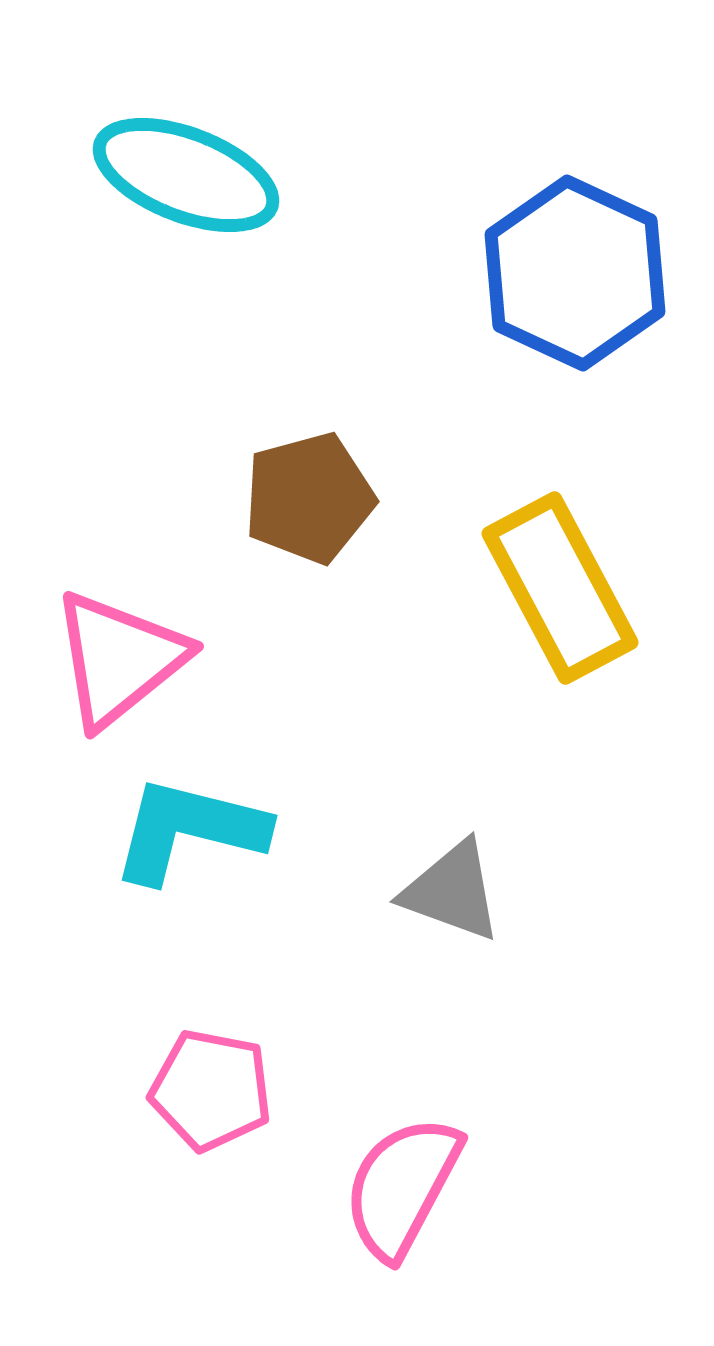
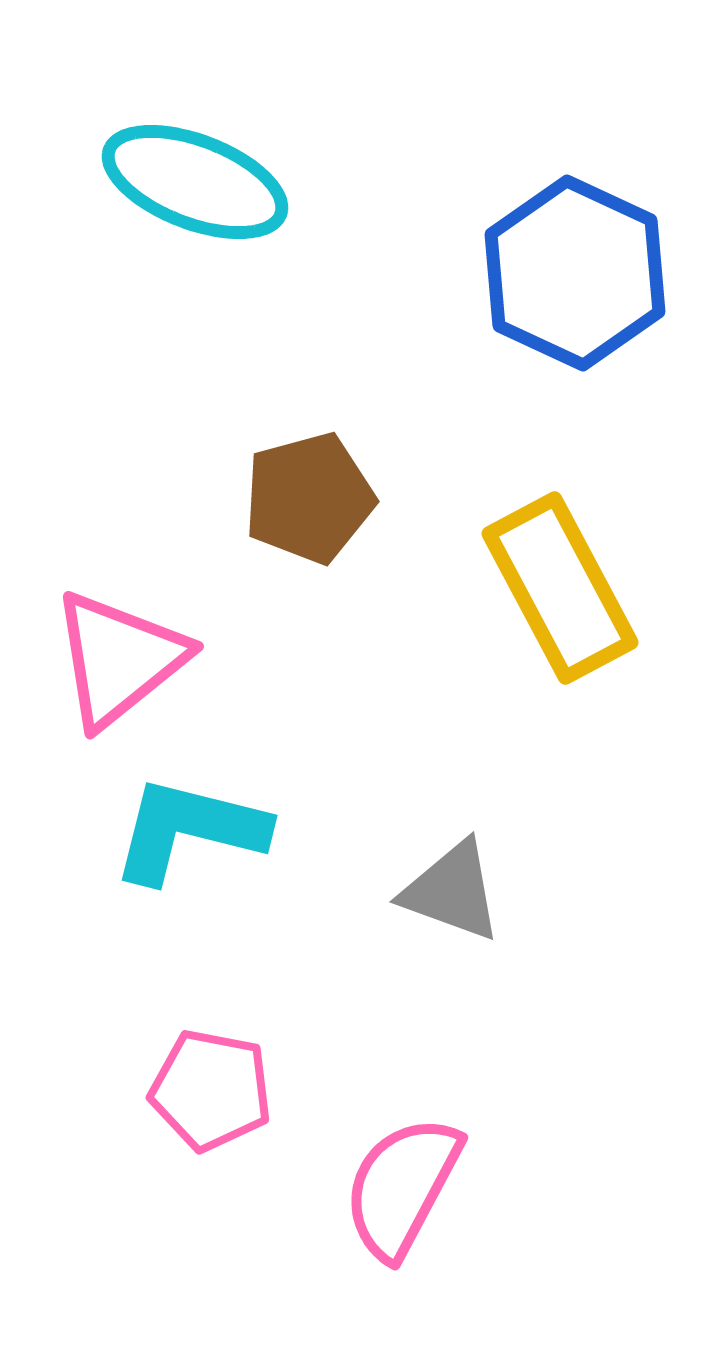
cyan ellipse: moved 9 px right, 7 px down
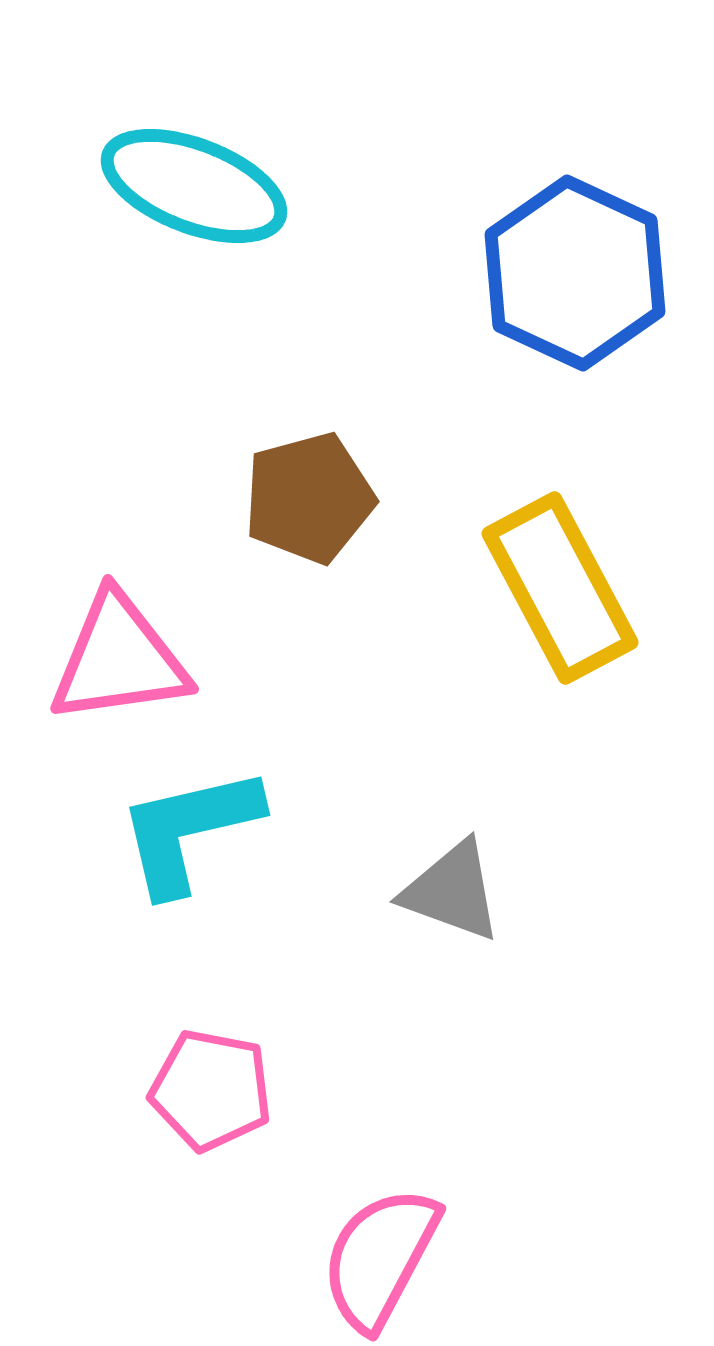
cyan ellipse: moved 1 px left, 4 px down
pink triangle: rotated 31 degrees clockwise
cyan L-shape: rotated 27 degrees counterclockwise
pink semicircle: moved 22 px left, 71 px down
